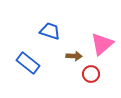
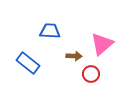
blue trapezoid: rotated 15 degrees counterclockwise
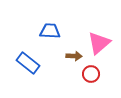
pink triangle: moved 3 px left, 1 px up
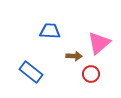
blue rectangle: moved 3 px right, 9 px down
